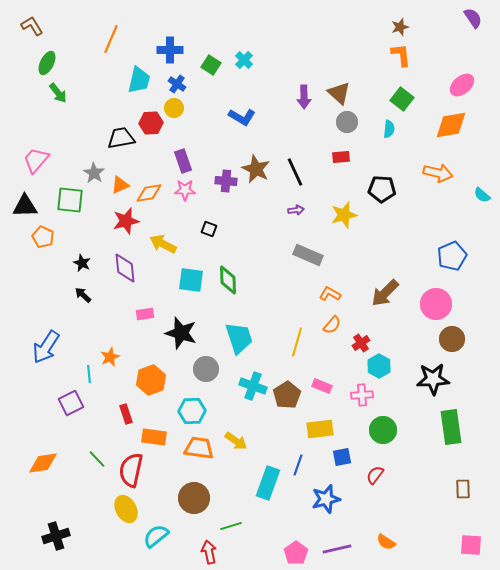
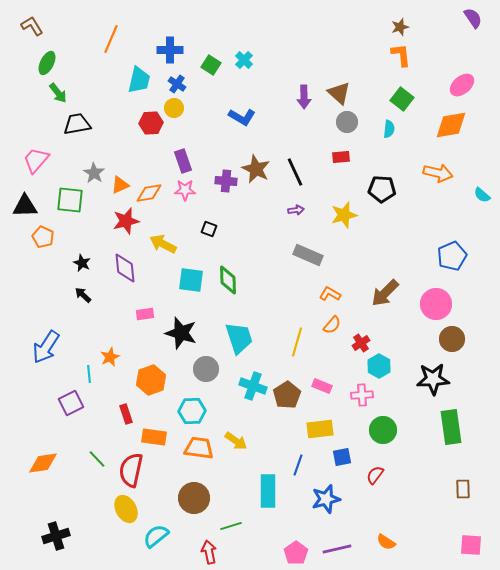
black trapezoid at (121, 138): moved 44 px left, 14 px up
cyan rectangle at (268, 483): moved 8 px down; rotated 20 degrees counterclockwise
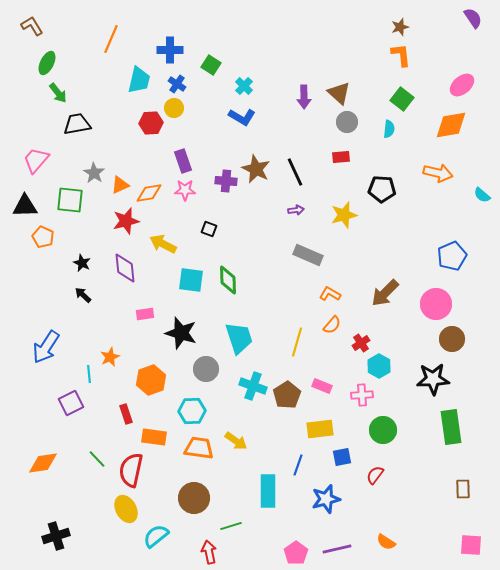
cyan cross at (244, 60): moved 26 px down
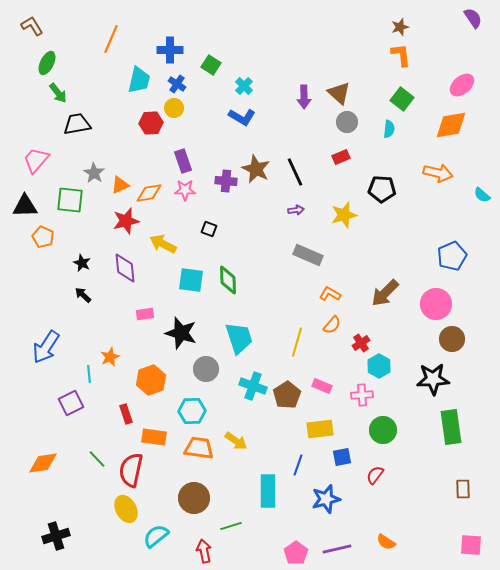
red rectangle at (341, 157): rotated 18 degrees counterclockwise
red arrow at (209, 552): moved 5 px left, 1 px up
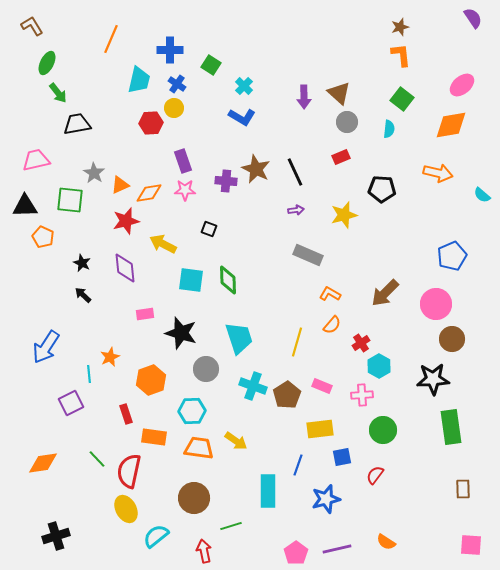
pink trapezoid at (36, 160): rotated 36 degrees clockwise
red semicircle at (131, 470): moved 2 px left, 1 px down
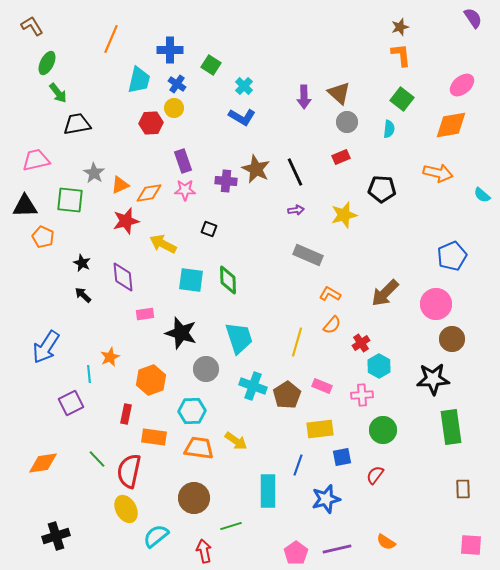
purple diamond at (125, 268): moved 2 px left, 9 px down
red rectangle at (126, 414): rotated 30 degrees clockwise
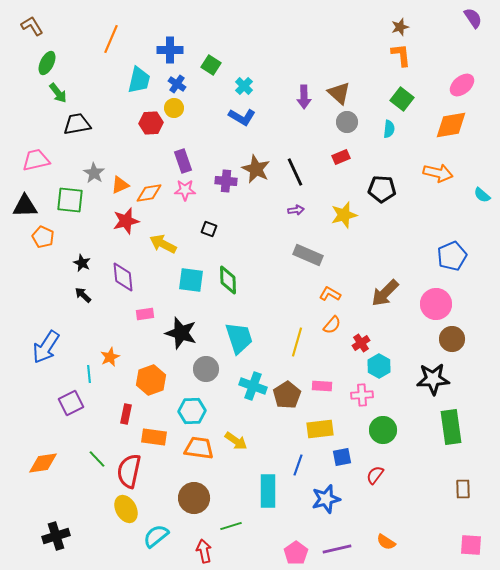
pink rectangle at (322, 386): rotated 18 degrees counterclockwise
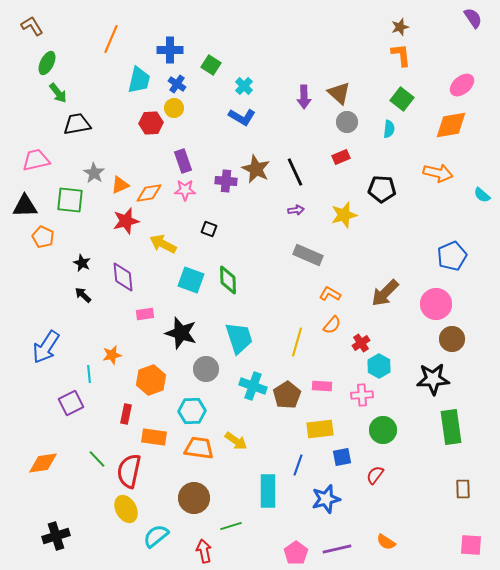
cyan square at (191, 280): rotated 12 degrees clockwise
orange star at (110, 357): moved 2 px right, 2 px up; rotated 12 degrees clockwise
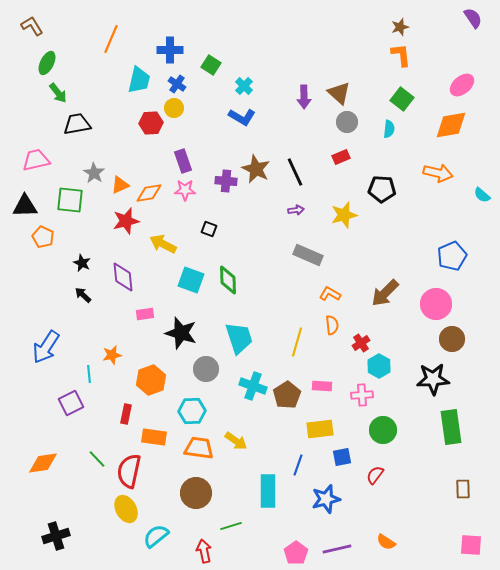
orange semicircle at (332, 325): rotated 48 degrees counterclockwise
brown circle at (194, 498): moved 2 px right, 5 px up
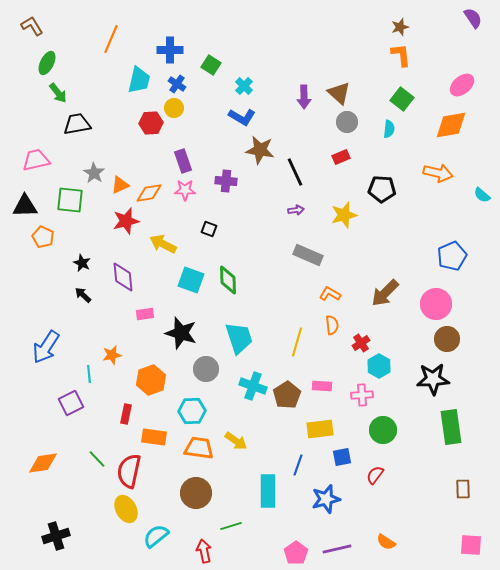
brown star at (256, 169): moved 4 px right, 19 px up; rotated 16 degrees counterclockwise
brown circle at (452, 339): moved 5 px left
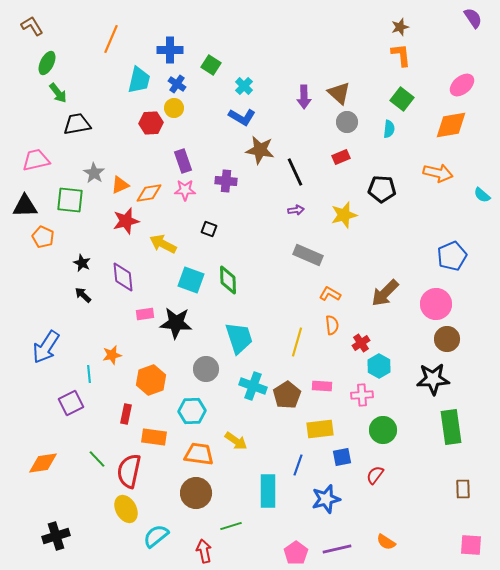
black star at (181, 333): moved 5 px left, 10 px up; rotated 12 degrees counterclockwise
orange trapezoid at (199, 448): moved 6 px down
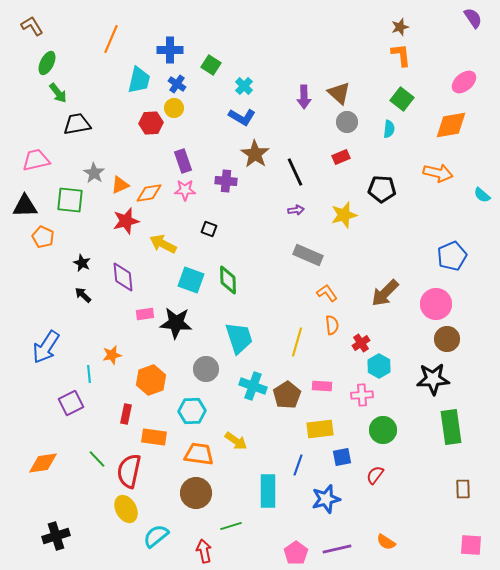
pink ellipse at (462, 85): moved 2 px right, 3 px up
brown star at (260, 150): moved 5 px left, 4 px down; rotated 24 degrees clockwise
orange L-shape at (330, 294): moved 3 px left, 1 px up; rotated 25 degrees clockwise
